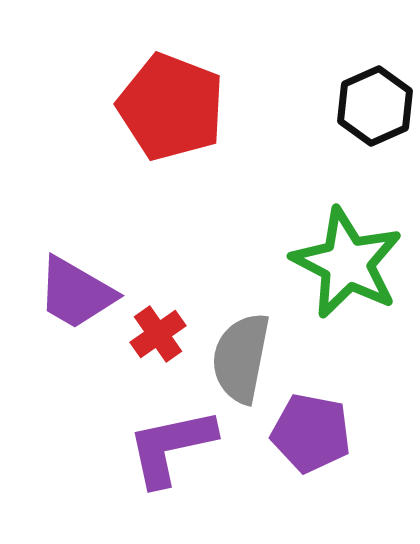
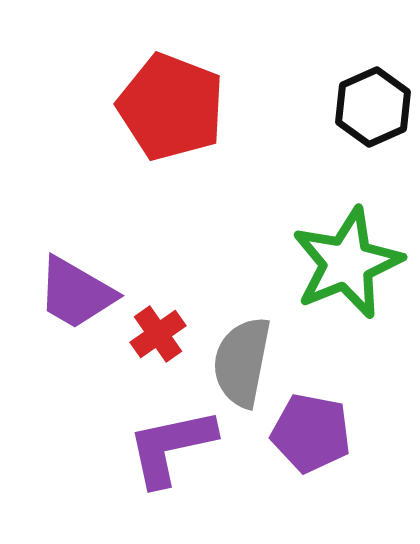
black hexagon: moved 2 px left, 1 px down
green star: rotated 23 degrees clockwise
gray semicircle: moved 1 px right, 4 px down
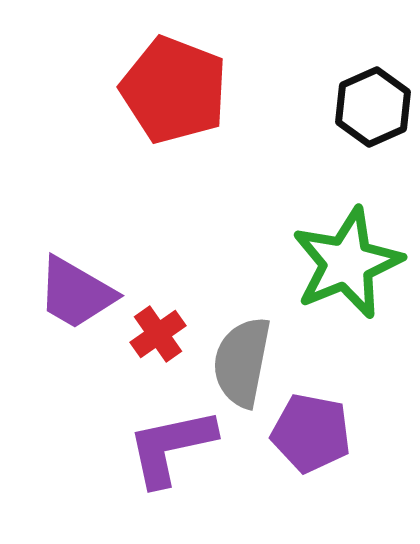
red pentagon: moved 3 px right, 17 px up
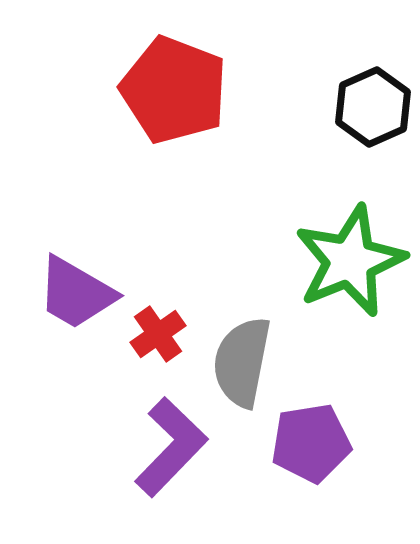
green star: moved 3 px right, 2 px up
purple pentagon: moved 10 px down; rotated 20 degrees counterclockwise
purple L-shape: rotated 146 degrees clockwise
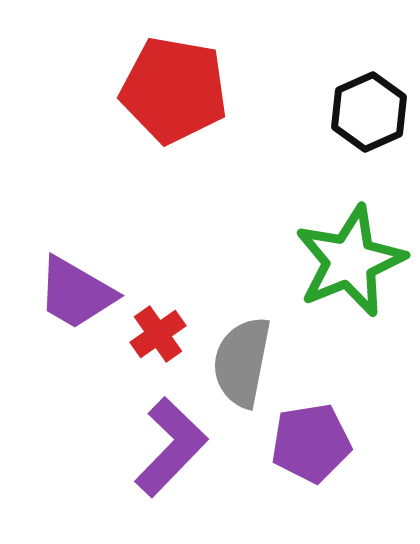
red pentagon: rotated 11 degrees counterclockwise
black hexagon: moved 4 px left, 5 px down
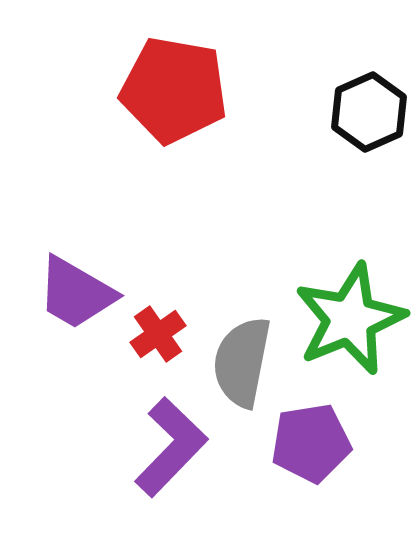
green star: moved 58 px down
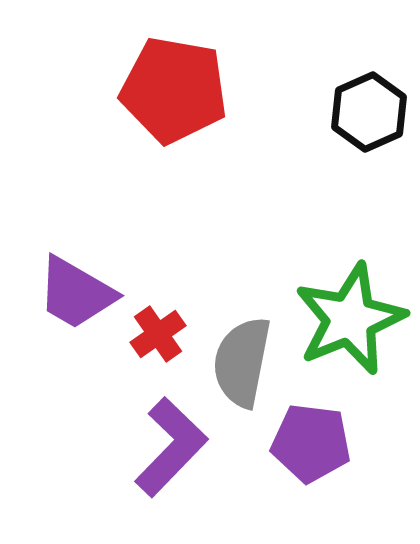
purple pentagon: rotated 16 degrees clockwise
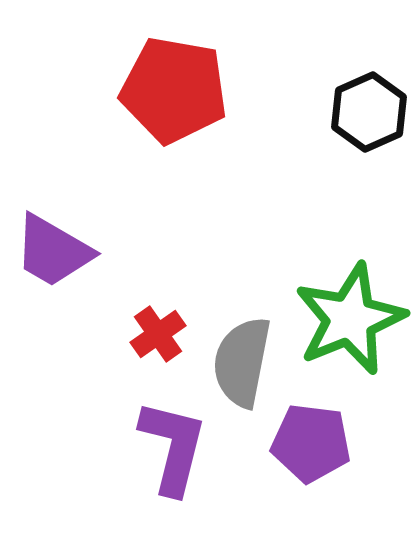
purple trapezoid: moved 23 px left, 42 px up
purple L-shape: moved 2 px right; rotated 30 degrees counterclockwise
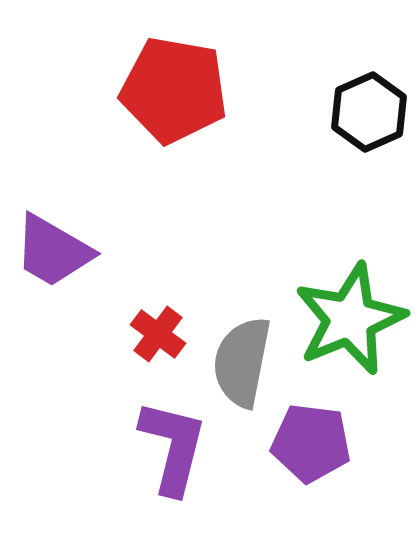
red cross: rotated 18 degrees counterclockwise
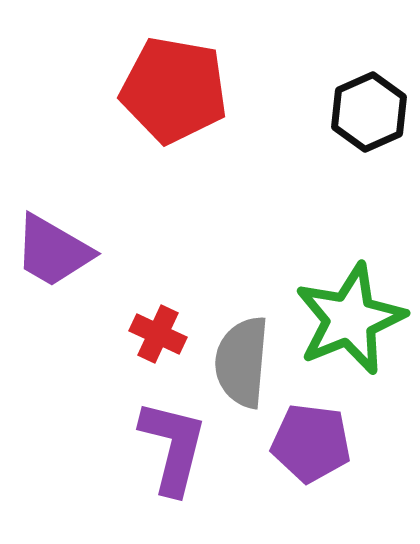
red cross: rotated 12 degrees counterclockwise
gray semicircle: rotated 6 degrees counterclockwise
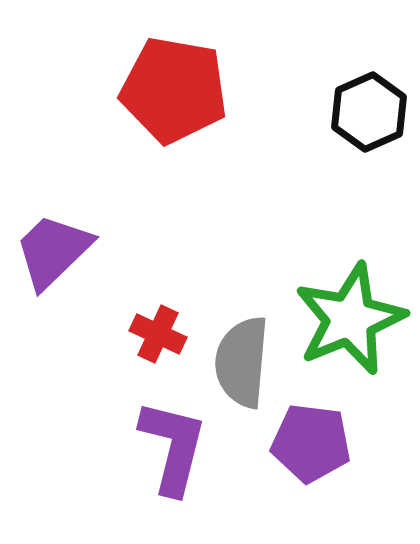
purple trapezoid: rotated 106 degrees clockwise
